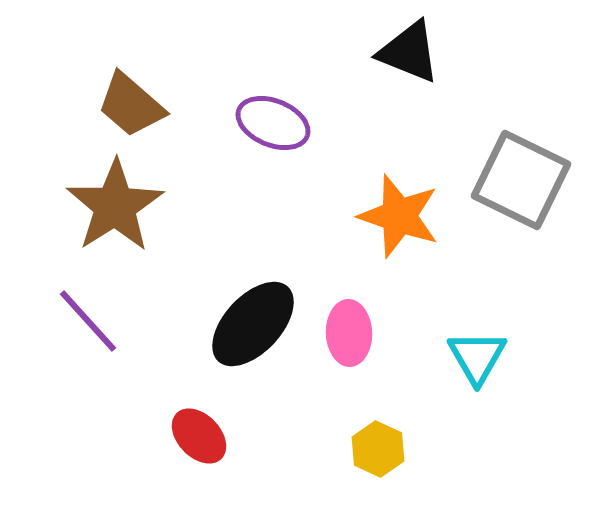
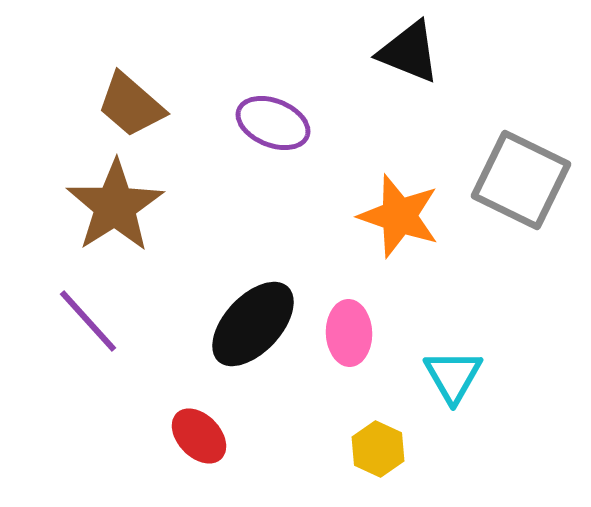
cyan triangle: moved 24 px left, 19 px down
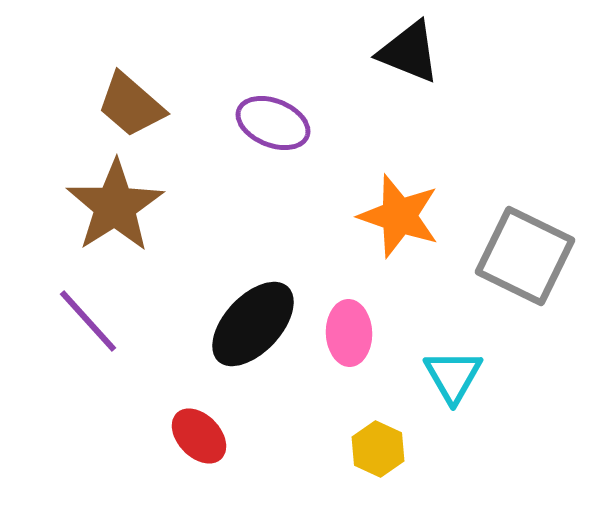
gray square: moved 4 px right, 76 px down
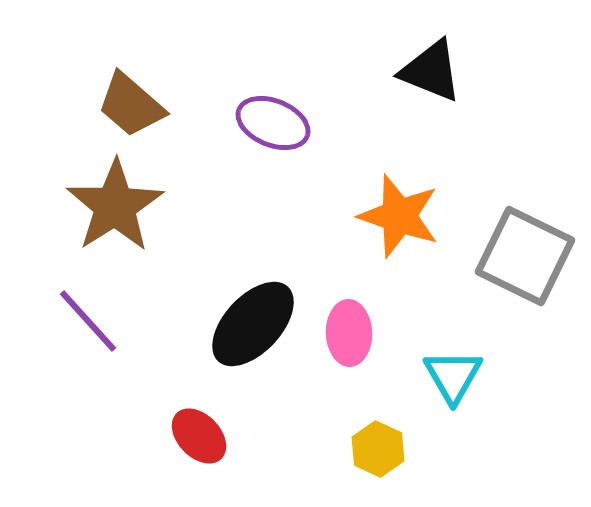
black triangle: moved 22 px right, 19 px down
